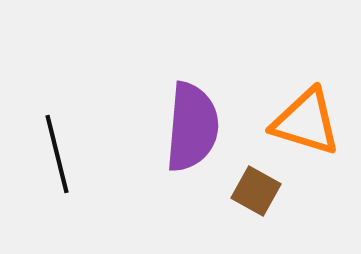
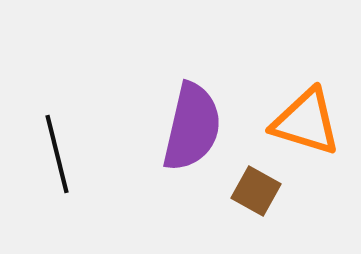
purple semicircle: rotated 8 degrees clockwise
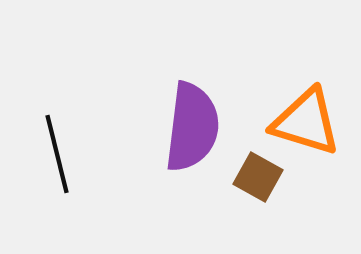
purple semicircle: rotated 6 degrees counterclockwise
brown square: moved 2 px right, 14 px up
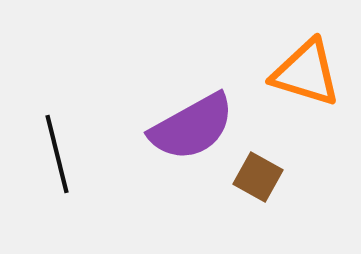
orange triangle: moved 49 px up
purple semicircle: rotated 54 degrees clockwise
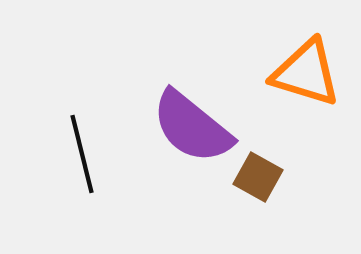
purple semicircle: rotated 68 degrees clockwise
black line: moved 25 px right
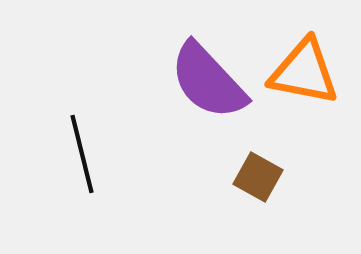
orange triangle: moved 2 px left, 1 px up; rotated 6 degrees counterclockwise
purple semicircle: moved 16 px right, 46 px up; rotated 8 degrees clockwise
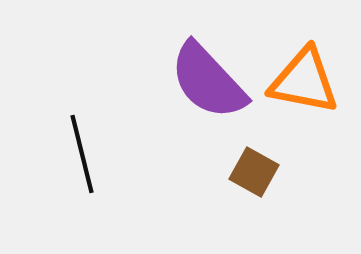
orange triangle: moved 9 px down
brown square: moved 4 px left, 5 px up
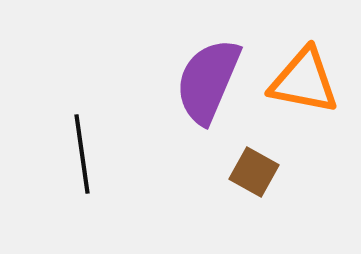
purple semicircle: rotated 66 degrees clockwise
black line: rotated 6 degrees clockwise
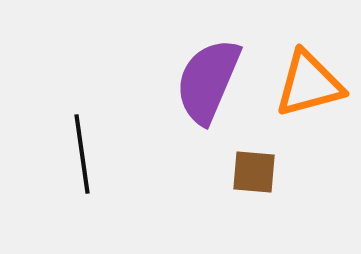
orange triangle: moved 5 px right, 3 px down; rotated 26 degrees counterclockwise
brown square: rotated 24 degrees counterclockwise
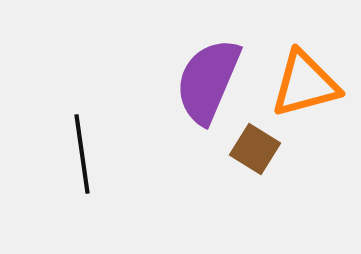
orange triangle: moved 4 px left
brown square: moved 1 px right, 23 px up; rotated 27 degrees clockwise
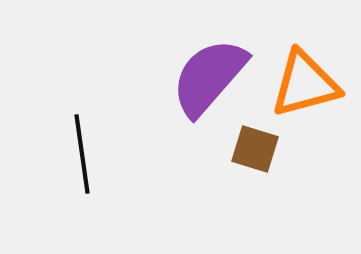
purple semicircle: moved 1 px right, 4 px up; rotated 18 degrees clockwise
brown square: rotated 15 degrees counterclockwise
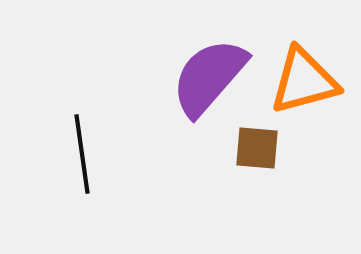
orange triangle: moved 1 px left, 3 px up
brown square: moved 2 px right, 1 px up; rotated 12 degrees counterclockwise
